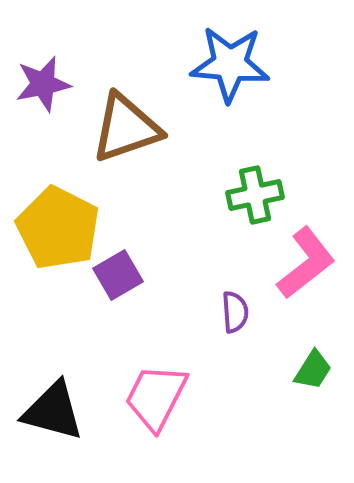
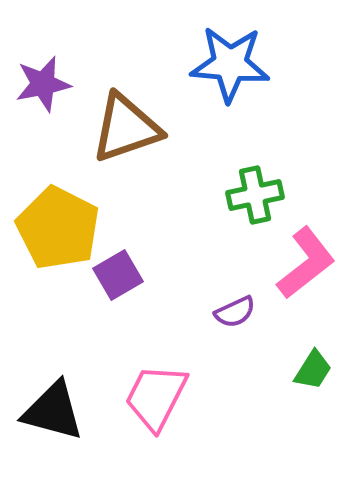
purple semicircle: rotated 69 degrees clockwise
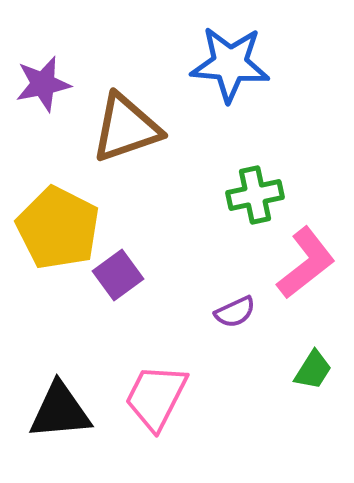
purple square: rotated 6 degrees counterclockwise
black triangle: moved 7 px right; rotated 20 degrees counterclockwise
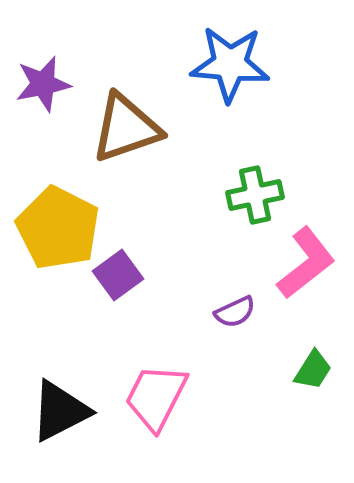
black triangle: rotated 22 degrees counterclockwise
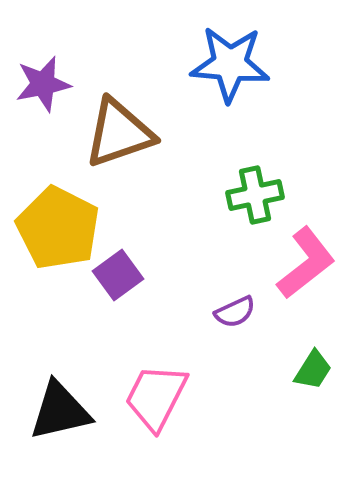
brown triangle: moved 7 px left, 5 px down
black triangle: rotated 14 degrees clockwise
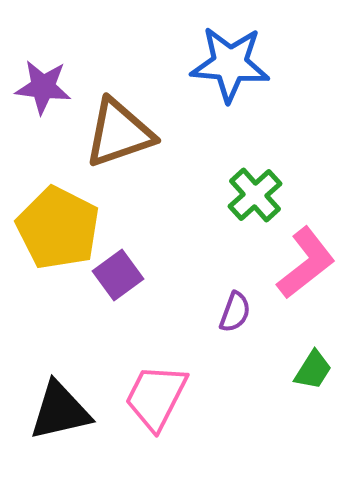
purple star: moved 3 px down; rotated 18 degrees clockwise
green cross: rotated 30 degrees counterclockwise
purple semicircle: rotated 45 degrees counterclockwise
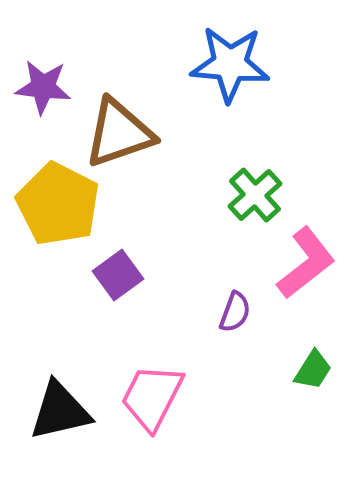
yellow pentagon: moved 24 px up
pink trapezoid: moved 4 px left
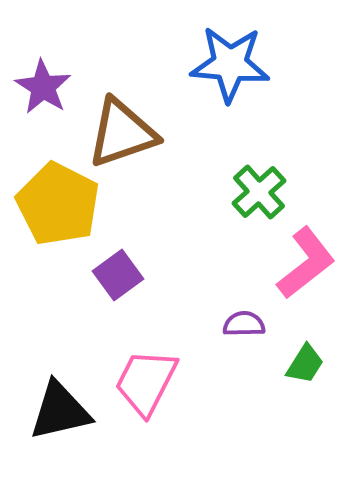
purple star: rotated 26 degrees clockwise
brown triangle: moved 3 px right
green cross: moved 4 px right, 3 px up
purple semicircle: moved 9 px right, 12 px down; rotated 111 degrees counterclockwise
green trapezoid: moved 8 px left, 6 px up
pink trapezoid: moved 6 px left, 15 px up
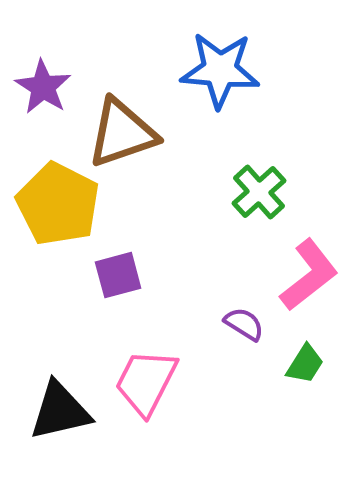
blue star: moved 10 px left, 6 px down
pink L-shape: moved 3 px right, 12 px down
purple square: rotated 21 degrees clockwise
purple semicircle: rotated 33 degrees clockwise
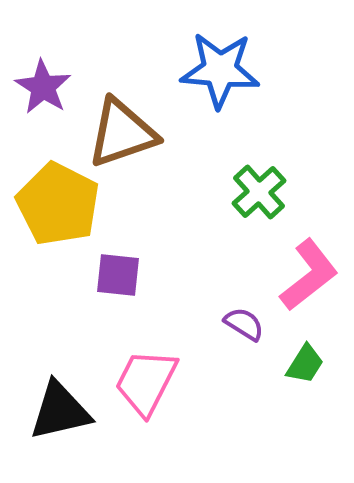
purple square: rotated 21 degrees clockwise
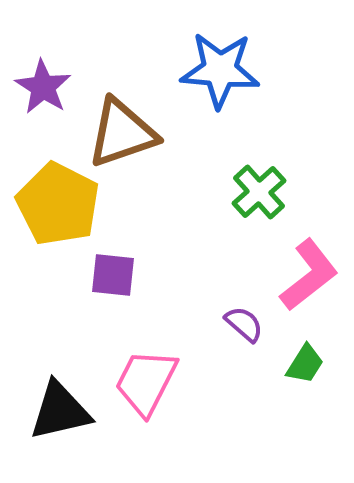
purple square: moved 5 px left
purple semicircle: rotated 9 degrees clockwise
